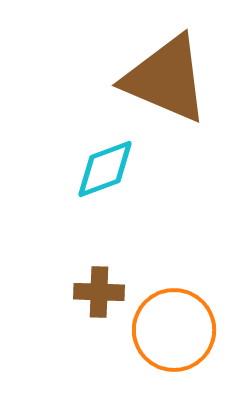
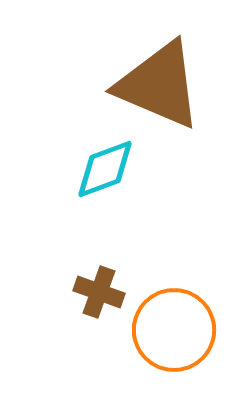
brown triangle: moved 7 px left, 6 px down
brown cross: rotated 18 degrees clockwise
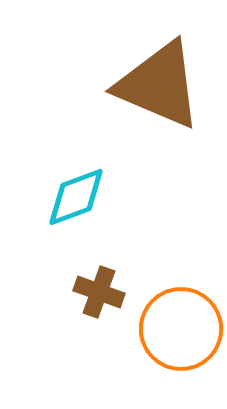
cyan diamond: moved 29 px left, 28 px down
orange circle: moved 7 px right, 1 px up
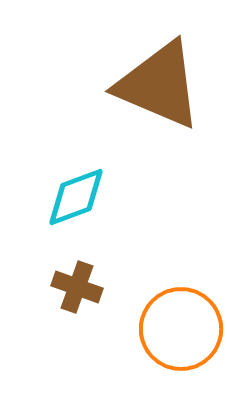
brown cross: moved 22 px left, 5 px up
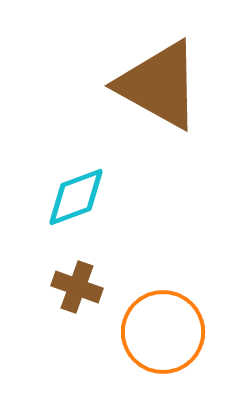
brown triangle: rotated 6 degrees clockwise
orange circle: moved 18 px left, 3 px down
